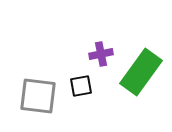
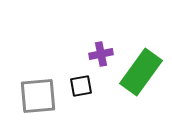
gray square: rotated 12 degrees counterclockwise
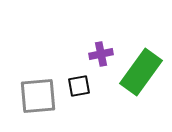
black square: moved 2 px left
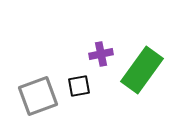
green rectangle: moved 1 px right, 2 px up
gray square: rotated 15 degrees counterclockwise
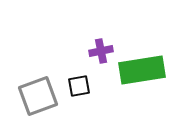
purple cross: moved 3 px up
green rectangle: rotated 45 degrees clockwise
